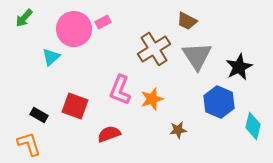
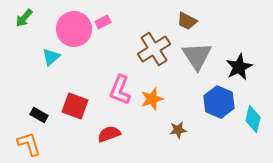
cyan diamond: moved 7 px up
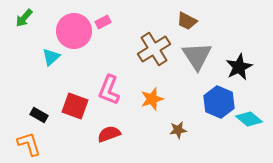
pink circle: moved 2 px down
pink L-shape: moved 11 px left
cyan diamond: moved 4 px left; rotated 64 degrees counterclockwise
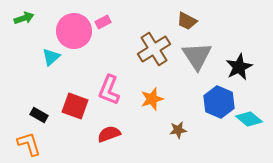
green arrow: rotated 150 degrees counterclockwise
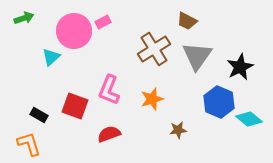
gray triangle: rotated 8 degrees clockwise
black star: moved 1 px right
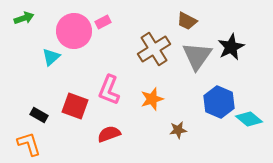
black star: moved 9 px left, 20 px up
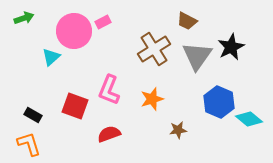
black rectangle: moved 6 px left
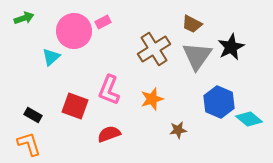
brown trapezoid: moved 5 px right, 3 px down
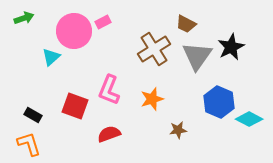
brown trapezoid: moved 6 px left
cyan diamond: rotated 12 degrees counterclockwise
